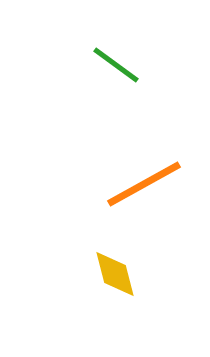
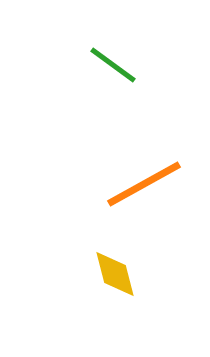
green line: moved 3 px left
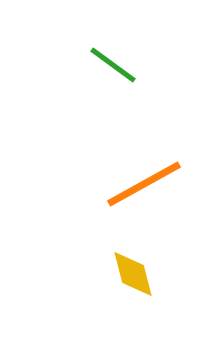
yellow diamond: moved 18 px right
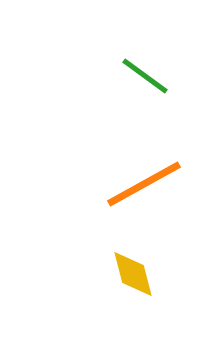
green line: moved 32 px right, 11 px down
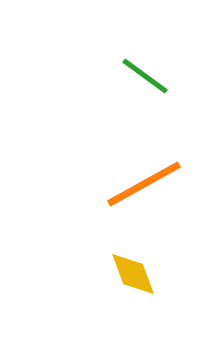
yellow diamond: rotated 6 degrees counterclockwise
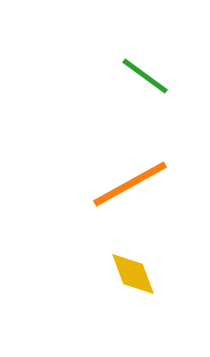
orange line: moved 14 px left
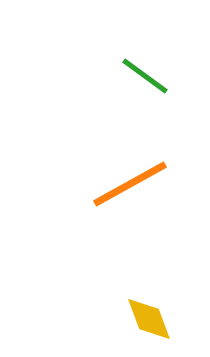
yellow diamond: moved 16 px right, 45 px down
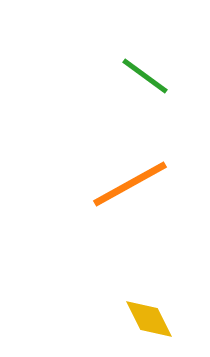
yellow diamond: rotated 6 degrees counterclockwise
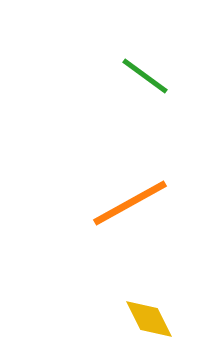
orange line: moved 19 px down
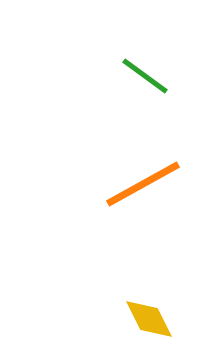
orange line: moved 13 px right, 19 px up
